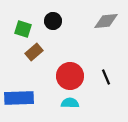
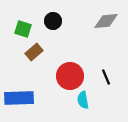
cyan semicircle: moved 13 px right, 3 px up; rotated 102 degrees counterclockwise
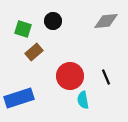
blue rectangle: rotated 16 degrees counterclockwise
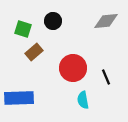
red circle: moved 3 px right, 8 px up
blue rectangle: rotated 16 degrees clockwise
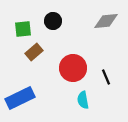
green square: rotated 24 degrees counterclockwise
blue rectangle: moved 1 px right; rotated 24 degrees counterclockwise
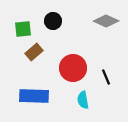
gray diamond: rotated 30 degrees clockwise
blue rectangle: moved 14 px right, 2 px up; rotated 28 degrees clockwise
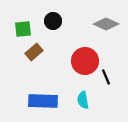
gray diamond: moved 3 px down
red circle: moved 12 px right, 7 px up
blue rectangle: moved 9 px right, 5 px down
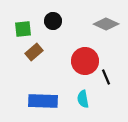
cyan semicircle: moved 1 px up
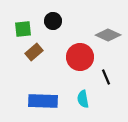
gray diamond: moved 2 px right, 11 px down
red circle: moved 5 px left, 4 px up
